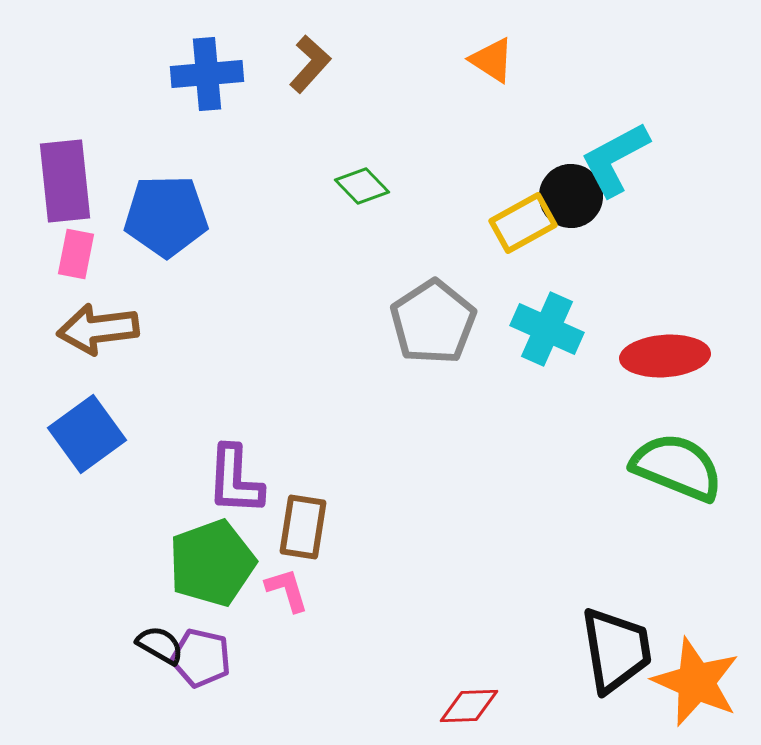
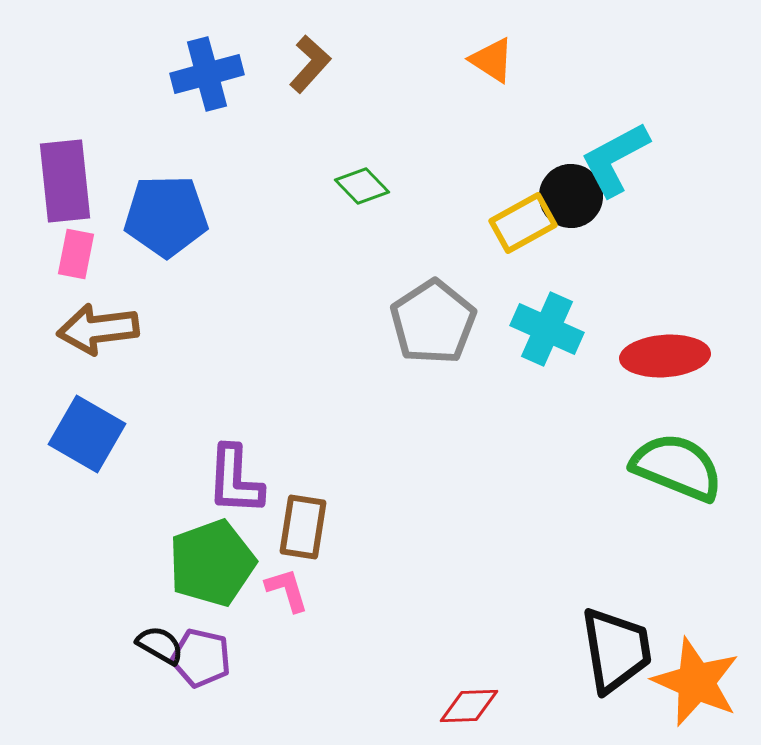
blue cross: rotated 10 degrees counterclockwise
blue square: rotated 24 degrees counterclockwise
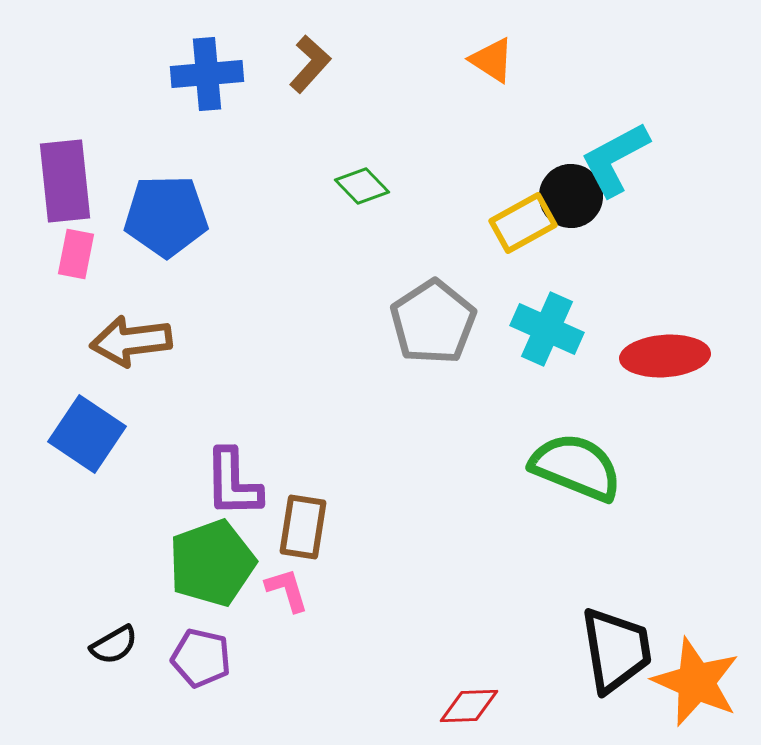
blue cross: rotated 10 degrees clockwise
brown arrow: moved 33 px right, 12 px down
blue square: rotated 4 degrees clockwise
green semicircle: moved 101 px left
purple L-shape: moved 2 px left, 3 px down; rotated 4 degrees counterclockwise
black semicircle: moved 46 px left; rotated 120 degrees clockwise
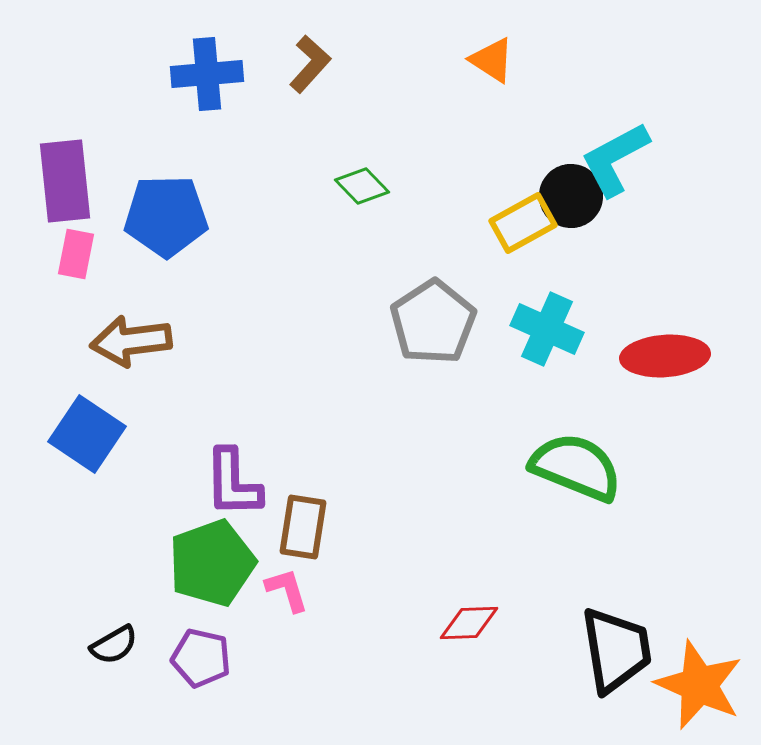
orange star: moved 3 px right, 3 px down
red diamond: moved 83 px up
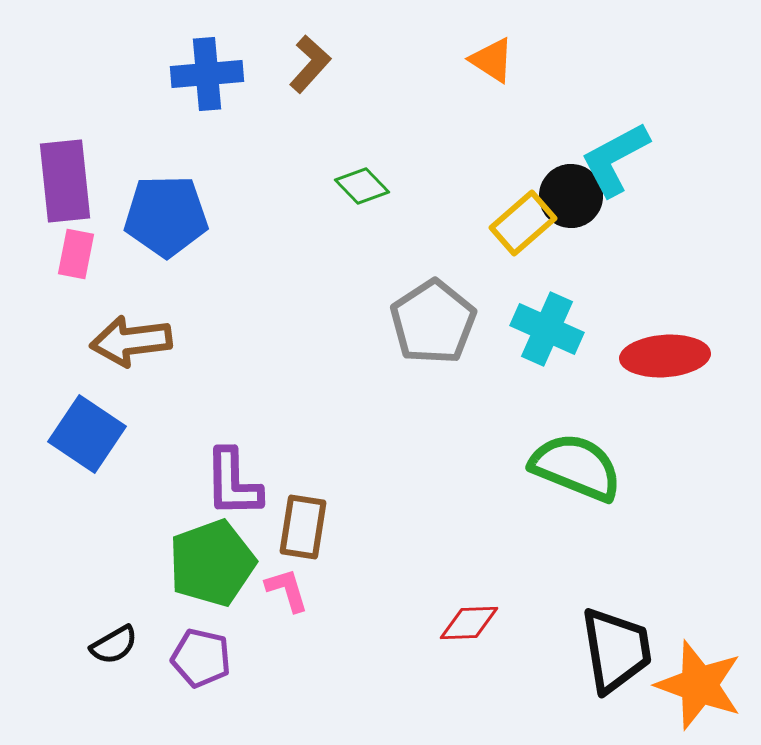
yellow rectangle: rotated 12 degrees counterclockwise
orange star: rotated 4 degrees counterclockwise
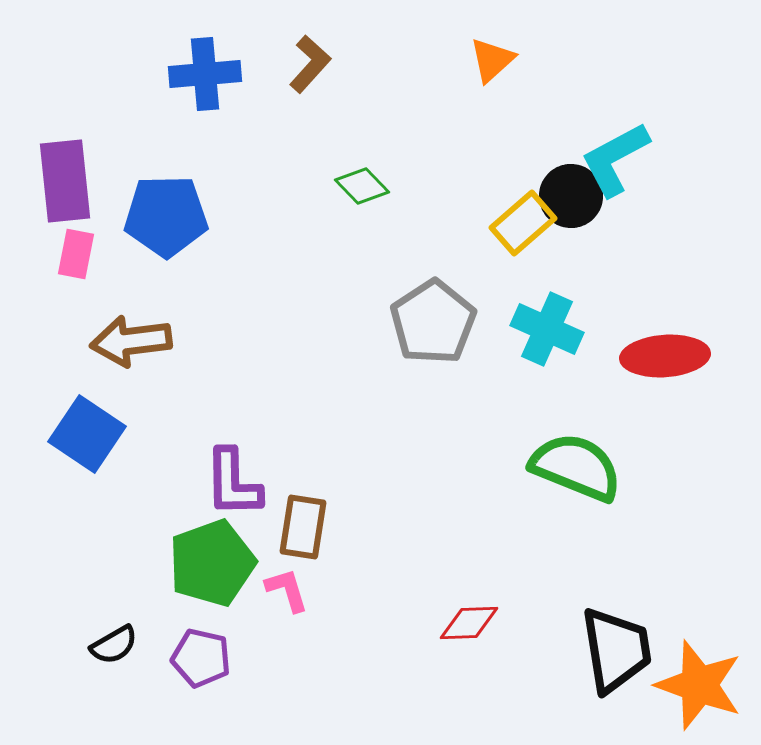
orange triangle: rotated 45 degrees clockwise
blue cross: moved 2 px left
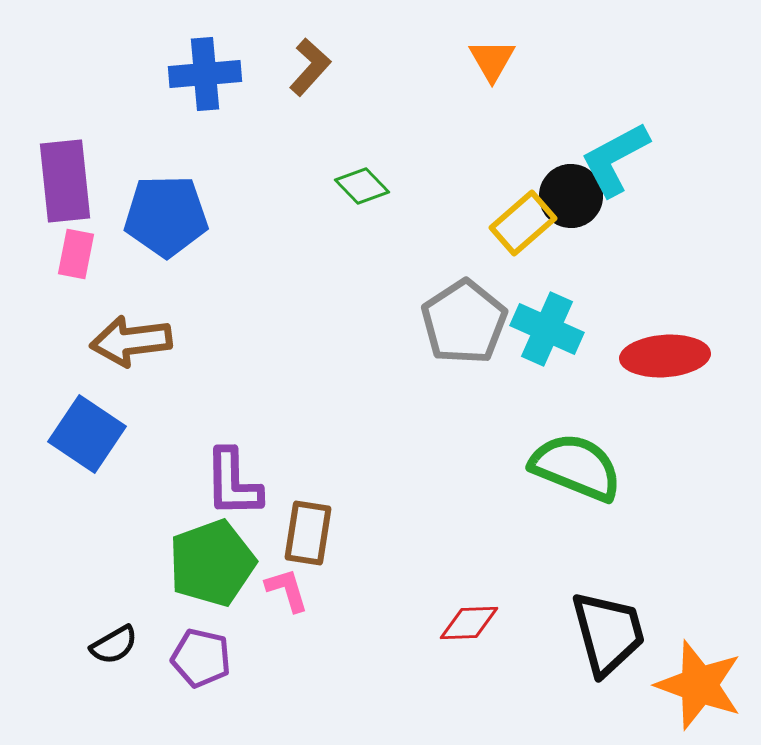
orange triangle: rotated 18 degrees counterclockwise
brown L-shape: moved 3 px down
gray pentagon: moved 31 px right
brown rectangle: moved 5 px right, 6 px down
black trapezoid: moved 8 px left, 17 px up; rotated 6 degrees counterclockwise
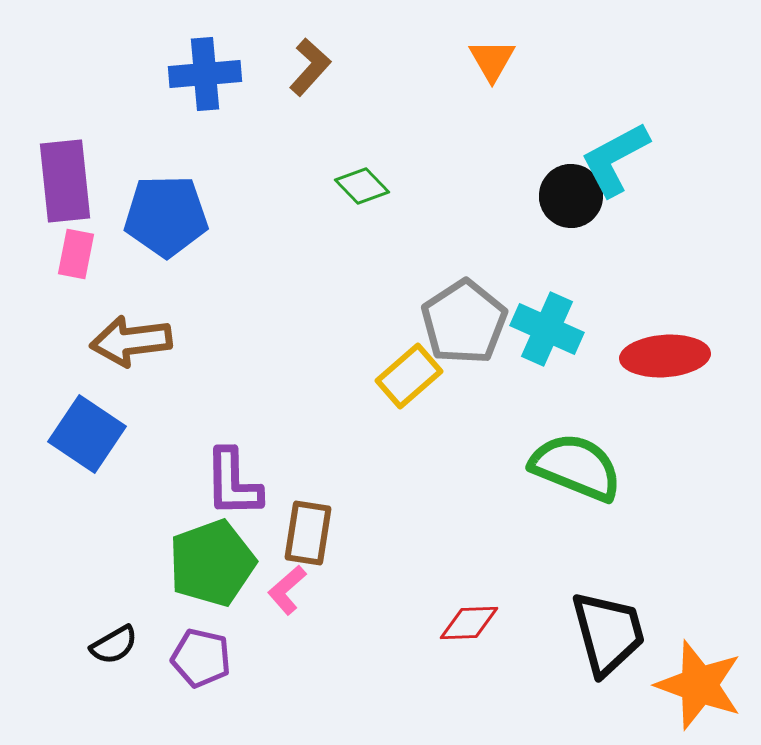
yellow rectangle: moved 114 px left, 153 px down
pink L-shape: rotated 114 degrees counterclockwise
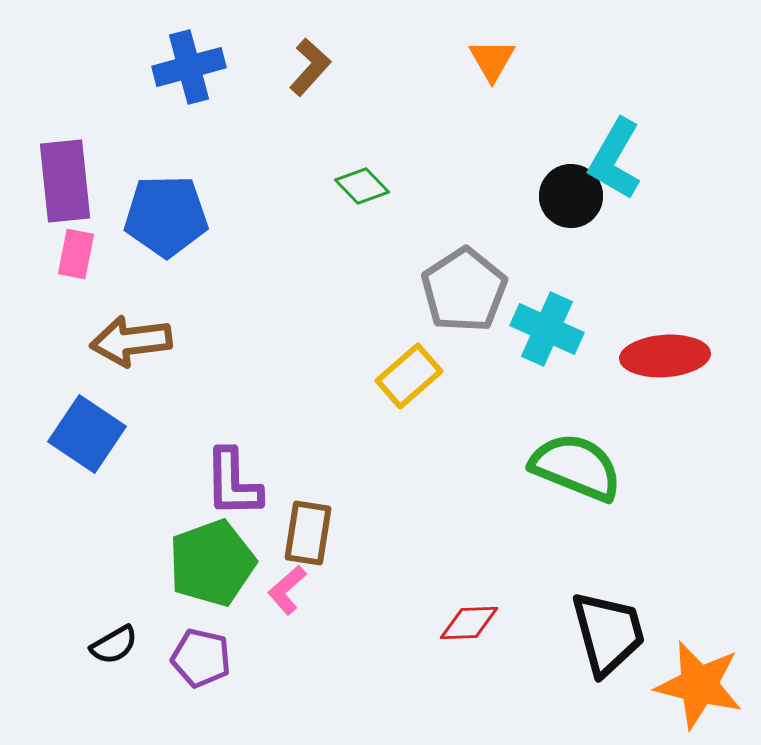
blue cross: moved 16 px left, 7 px up; rotated 10 degrees counterclockwise
cyan L-shape: rotated 32 degrees counterclockwise
gray pentagon: moved 32 px up
orange star: rotated 6 degrees counterclockwise
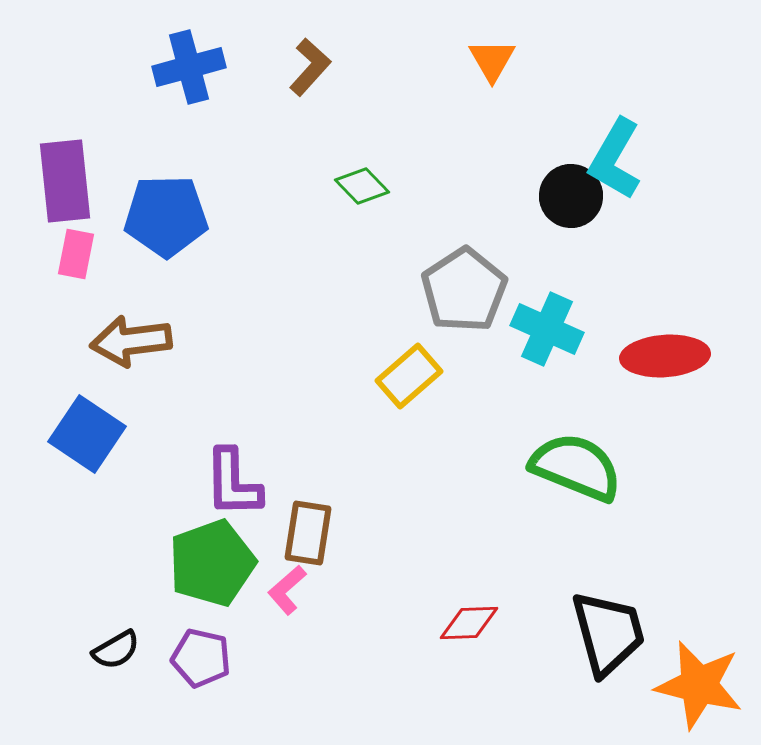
black semicircle: moved 2 px right, 5 px down
